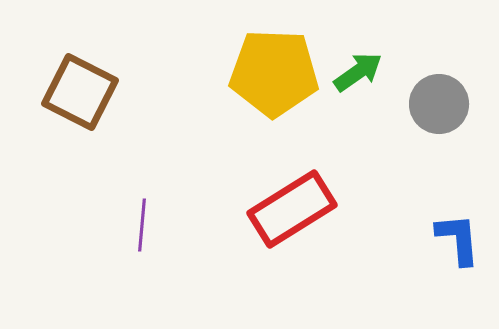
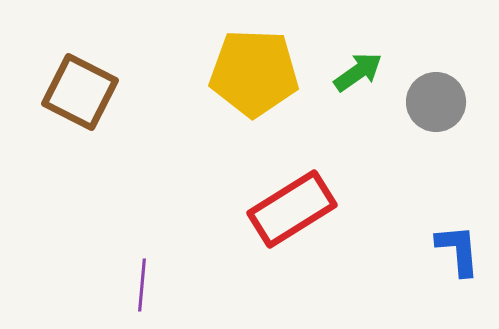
yellow pentagon: moved 20 px left
gray circle: moved 3 px left, 2 px up
purple line: moved 60 px down
blue L-shape: moved 11 px down
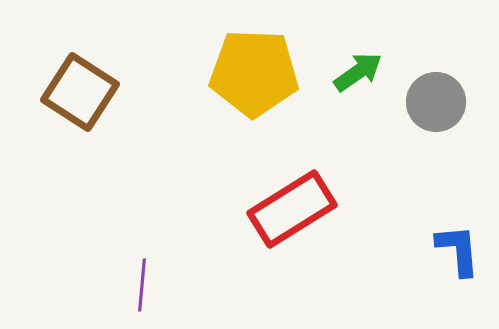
brown square: rotated 6 degrees clockwise
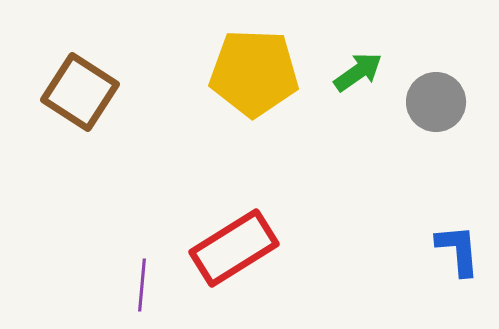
red rectangle: moved 58 px left, 39 px down
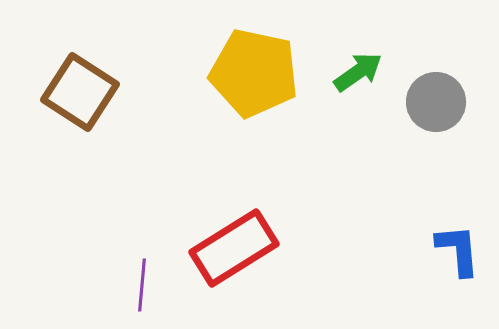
yellow pentagon: rotated 10 degrees clockwise
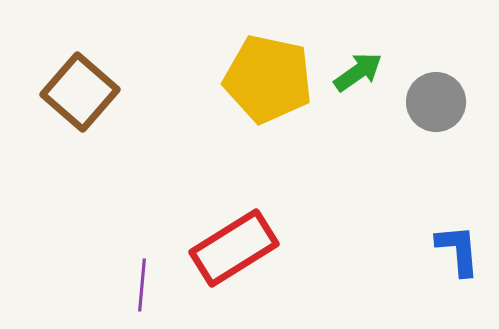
yellow pentagon: moved 14 px right, 6 px down
brown square: rotated 8 degrees clockwise
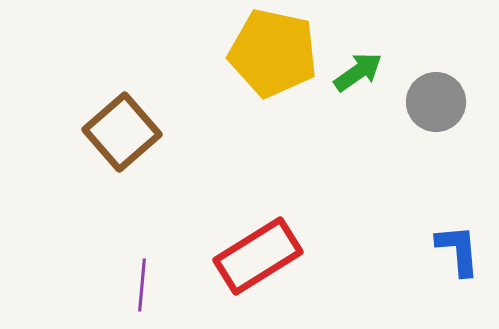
yellow pentagon: moved 5 px right, 26 px up
brown square: moved 42 px right, 40 px down; rotated 8 degrees clockwise
red rectangle: moved 24 px right, 8 px down
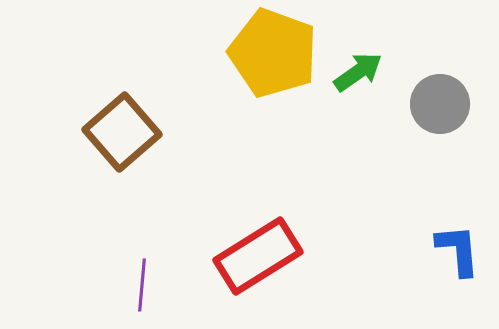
yellow pentagon: rotated 8 degrees clockwise
gray circle: moved 4 px right, 2 px down
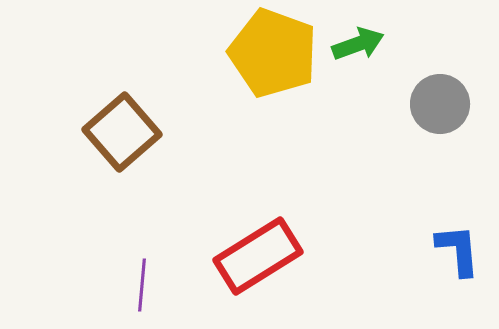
green arrow: moved 28 px up; rotated 15 degrees clockwise
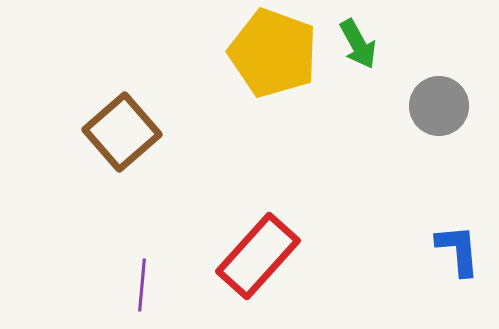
green arrow: rotated 81 degrees clockwise
gray circle: moved 1 px left, 2 px down
red rectangle: rotated 16 degrees counterclockwise
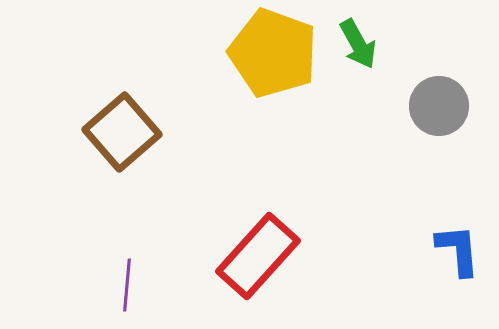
purple line: moved 15 px left
